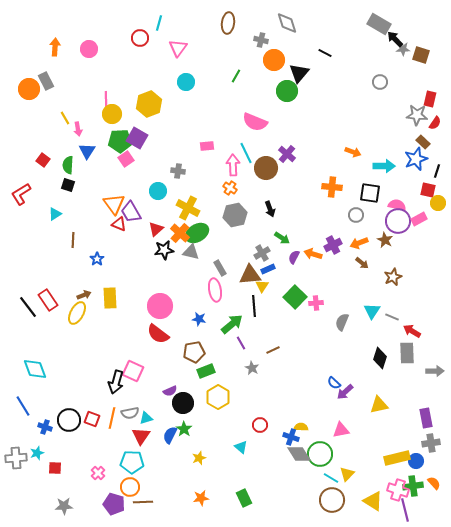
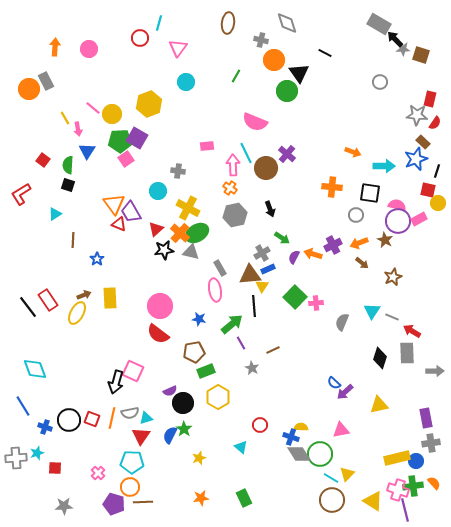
black triangle at (299, 73): rotated 15 degrees counterclockwise
pink line at (106, 99): moved 13 px left, 9 px down; rotated 49 degrees counterclockwise
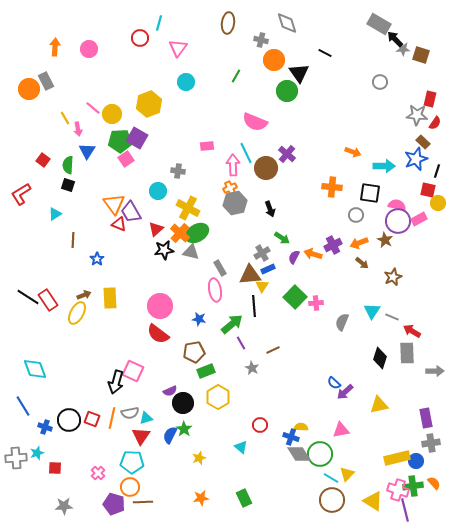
orange cross at (230, 188): rotated 32 degrees clockwise
gray hexagon at (235, 215): moved 12 px up
black line at (28, 307): moved 10 px up; rotated 20 degrees counterclockwise
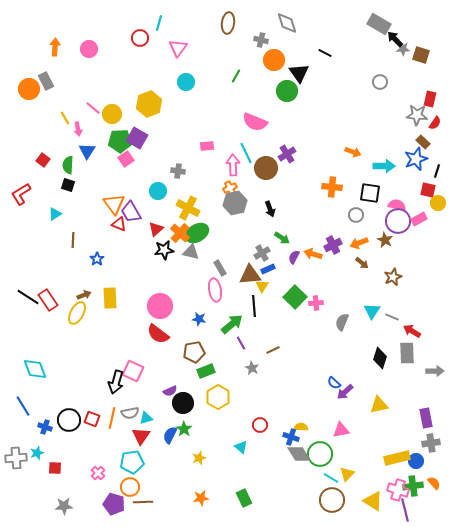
purple cross at (287, 154): rotated 18 degrees clockwise
cyan pentagon at (132, 462): rotated 10 degrees counterclockwise
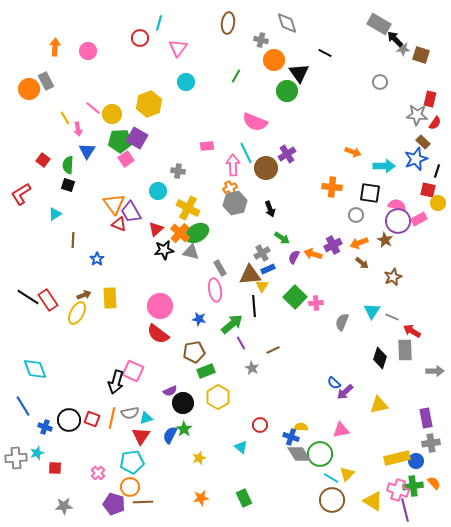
pink circle at (89, 49): moved 1 px left, 2 px down
gray rectangle at (407, 353): moved 2 px left, 3 px up
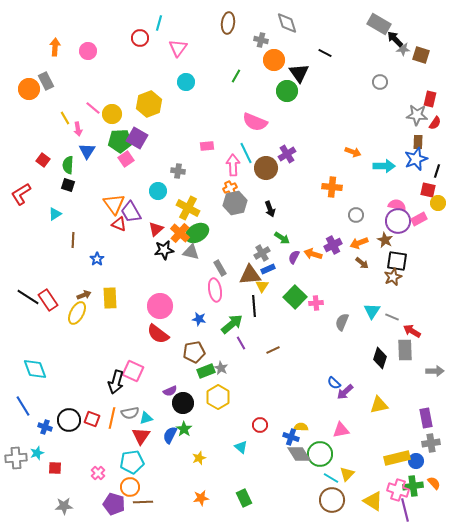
brown rectangle at (423, 142): moved 5 px left; rotated 48 degrees clockwise
black square at (370, 193): moved 27 px right, 68 px down
gray star at (252, 368): moved 31 px left
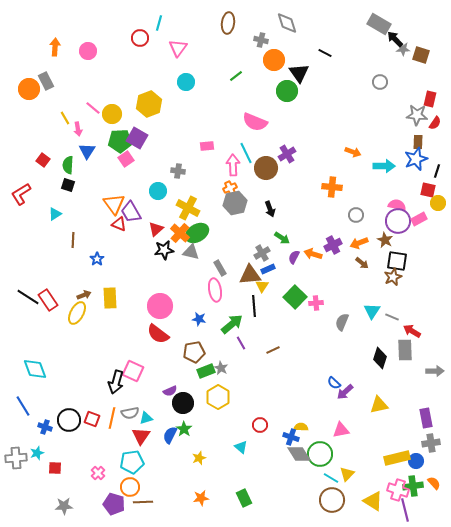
green line at (236, 76): rotated 24 degrees clockwise
